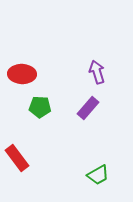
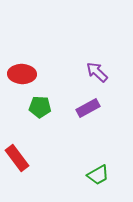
purple arrow: rotated 30 degrees counterclockwise
purple rectangle: rotated 20 degrees clockwise
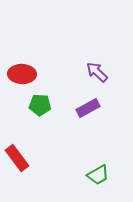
green pentagon: moved 2 px up
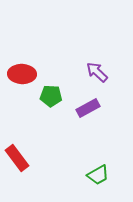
green pentagon: moved 11 px right, 9 px up
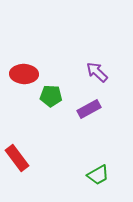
red ellipse: moved 2 px right
purple rectangle: moved 1 px right, 1 px down
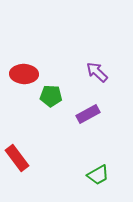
purple rectangle: moved 1 px left, 5 px down
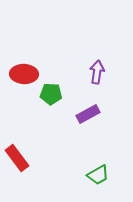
purple arrow: rotated 55 degrees clockwise
green pentagon: moved 2 px up
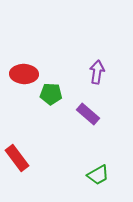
purple rectangle: rotated 70 degrees clockwise
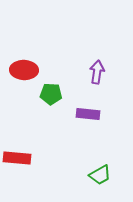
red ellipse: moved 4 px up
purple rectangle: rotated 35 degrees counterclockwise
red rectangle: rotated 48 degrees counterclockwise
green trapezoid: moved 2 px right
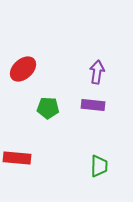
red ellipse: moved 1 px left, 1 px up; rotated 44 degrees counterclockwise
green pentagon: moved 3 px left, 14 px down
purple rectangle: moved 5 px right, 9 px up
green trapezoid: moved 1 px left, 9 px up; rotated 60 degrees counterclockwise
